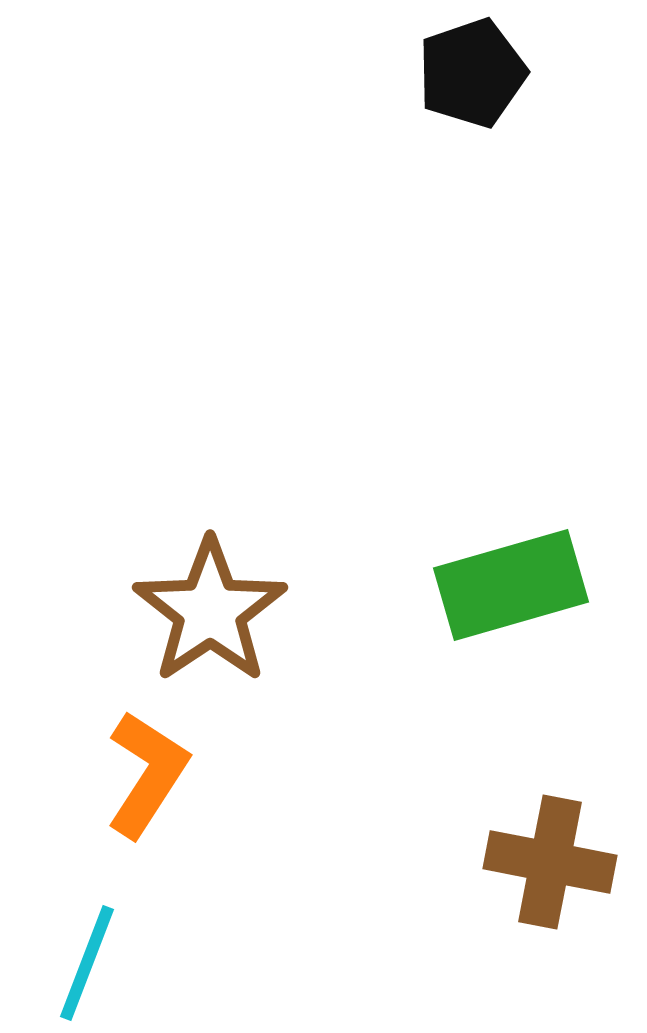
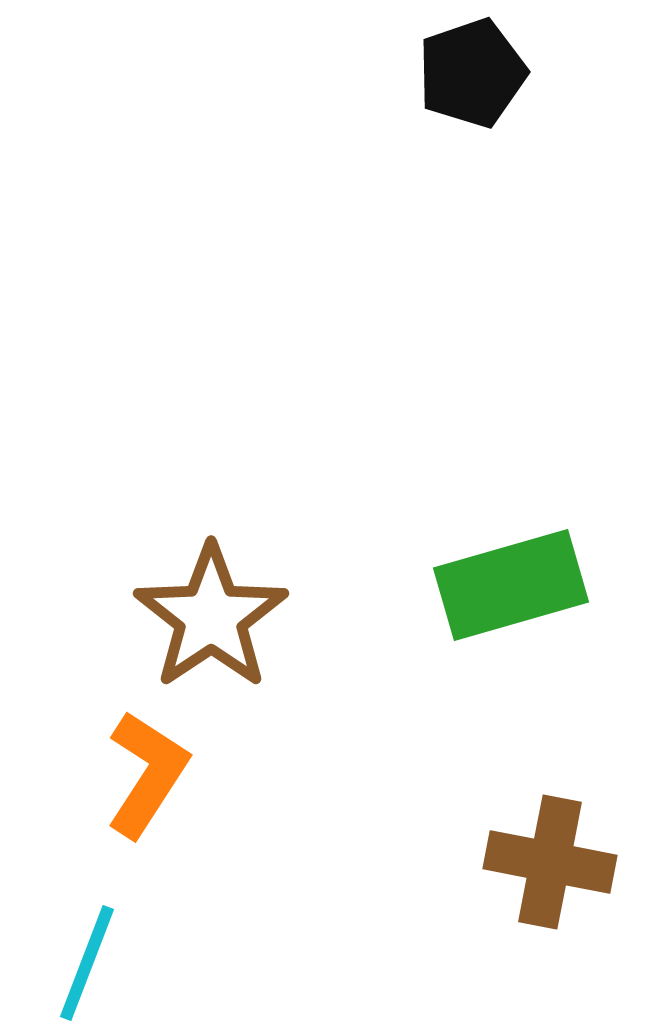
brown star: moved 1 px right, 6 px down
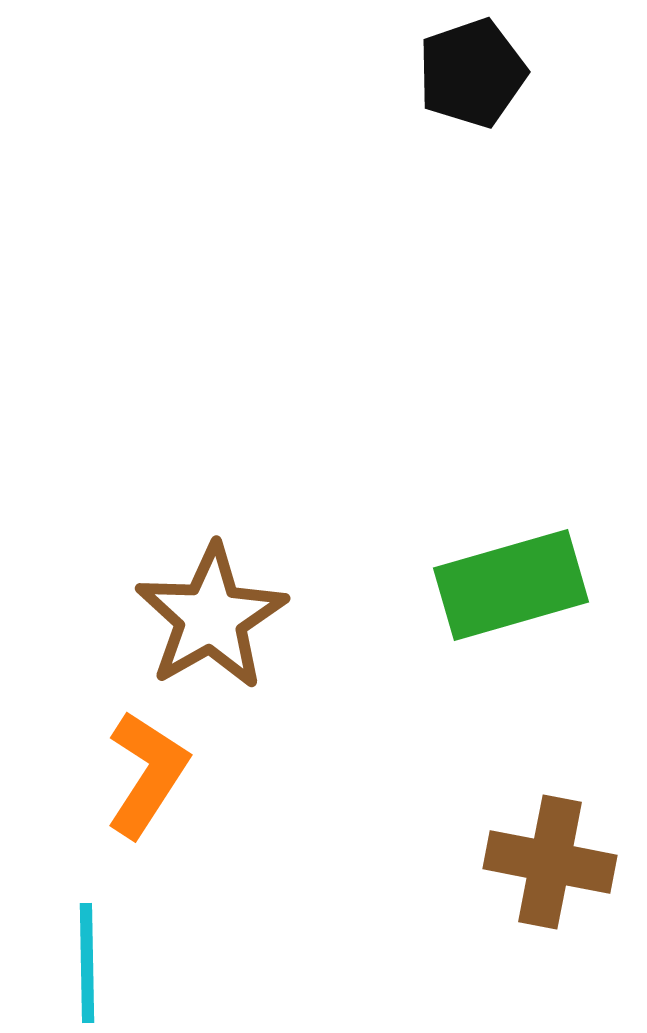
brown star: rotated 4 degrees clockwise
cyan line: rotated 22 degrees counterclockwise
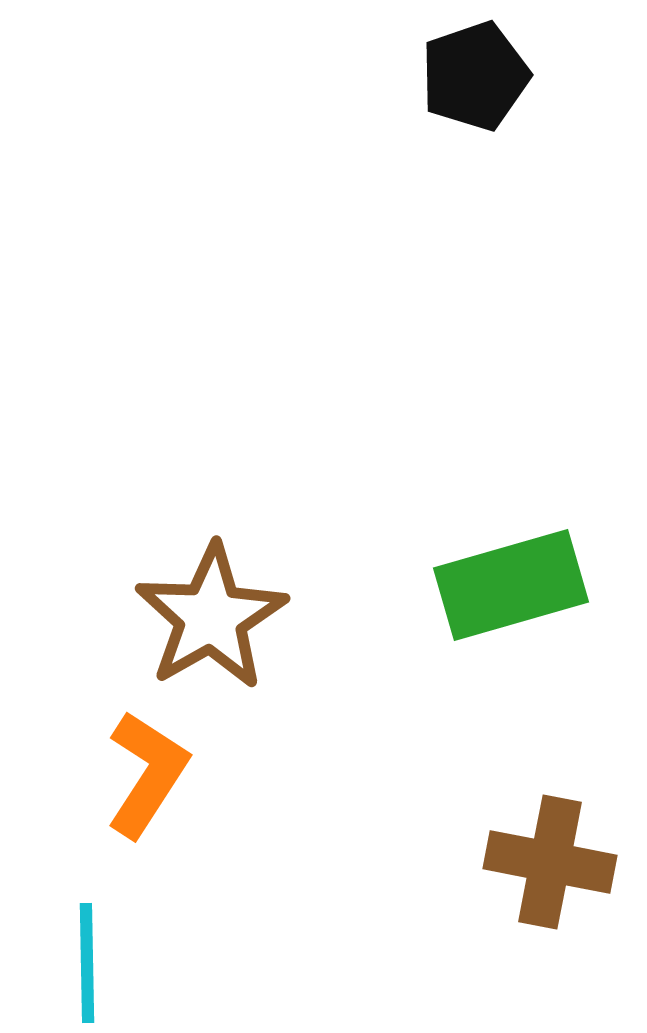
black pentagon: moved 3 px right, 3 px down
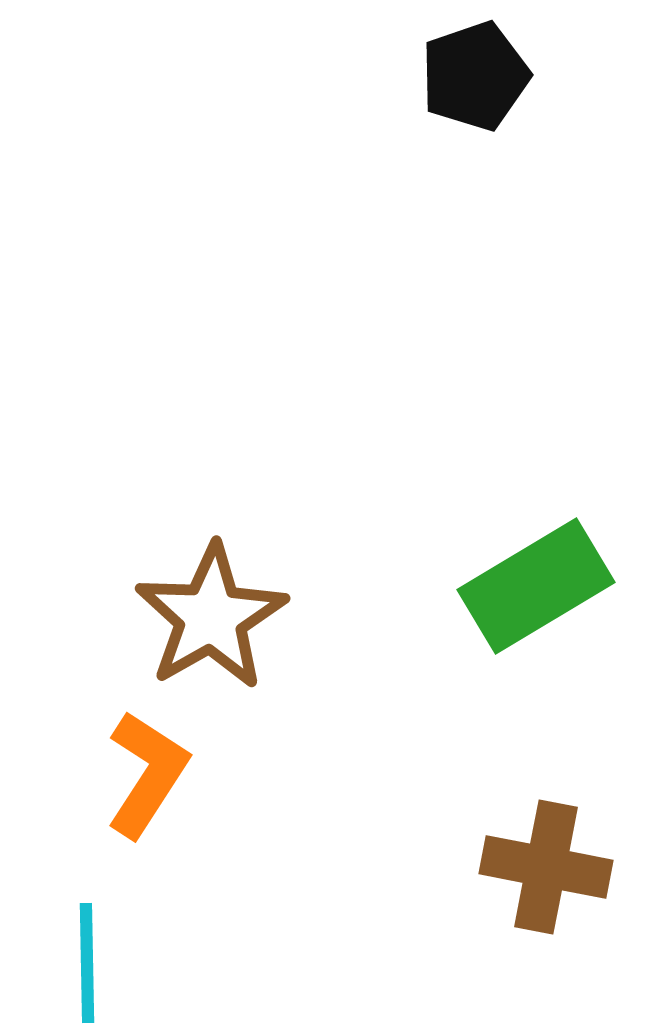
green rectangle: moved 25 px right, 1 px down; rotated 15 degrees counterclockwise
brown cross: moved 4 px left, 5 px down
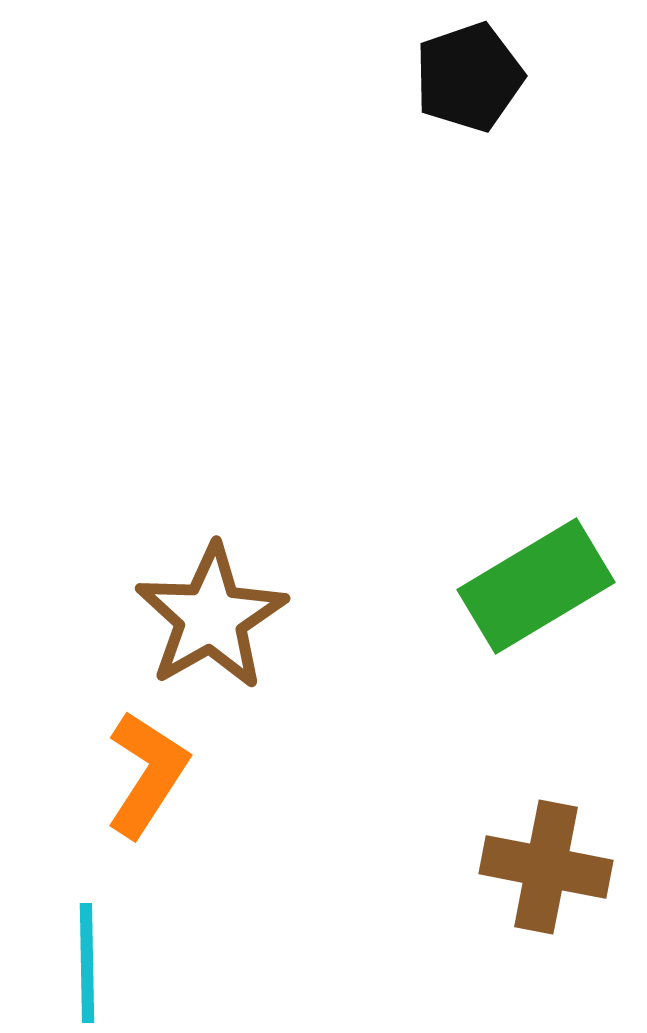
black pentagon: moved 6 px left, 1 px down
